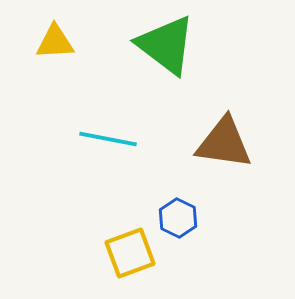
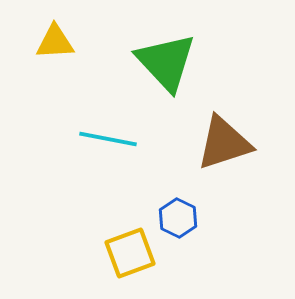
green triangle: moved 17 px down; rotated 10 degrees clockwise
brown triangle: rotated 26 degrees counterclockwise
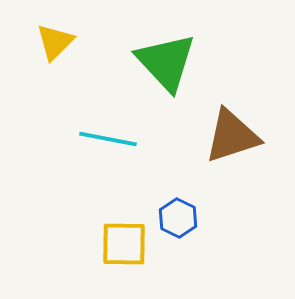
yellow triangle: rotated 42 degrees counterclockwise
brown triangle: moved 8 px right, 7 px up
yellow square: moved 6 px left, 9 px up; rotated 21 degrees clockwise
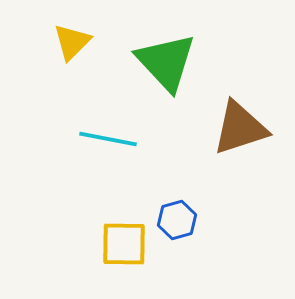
yellow triangle: moved 17 px right
brown triangle: moved 8 px right, 8 px up
blue hexagon: moved 1 px left, 2 px down; rotated 18 degrees clockwise
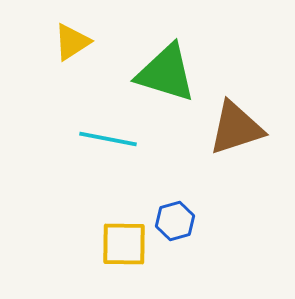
yellow triangle: rotated 12 degrees clockwise
green triangle: moved 11 px down; rotated 30 degrees counterclockwise
brown triangle: moved 4 px left
blue hexagon: moved 2 px left, 1 px down
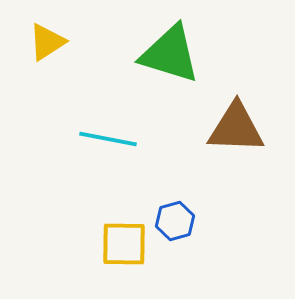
yellow triangle: moved 25 px left
green triangle: moved 4 px right, 19 px up
brown triangle: rotated 20 degrees clockwise
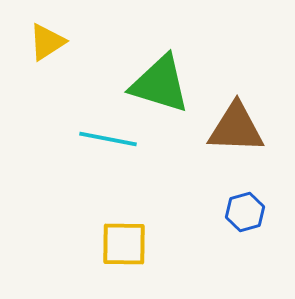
green triangle: moved 10 px left, 30 px down
blue hexagon: moved 70 px right, 9 px up
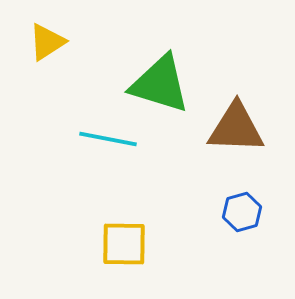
blue hexagon: moved 3 px left
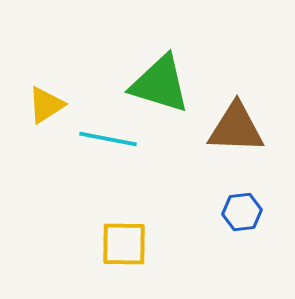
yellow triangle: moved 1 px left, 63 px down
blue hexagon: rotated 9 degrees clockwise
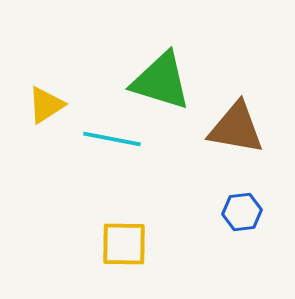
green triangle: moved 1 px right, 3 px up
brown triangle: rotated 8 degrees clockwise
cyan line: moved 4 px right
